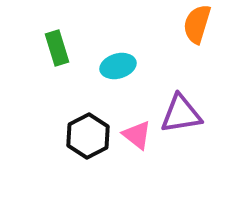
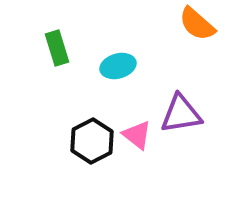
orange semicircle: rotated 66 degrees counterclockwise
black hexagon: moved 4 px right, 5 px down
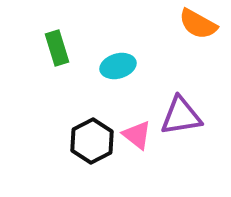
orange semicircle: moved 1 px right; rotated 12 degrees counterclockwise
purple triangle: moved 2 px down
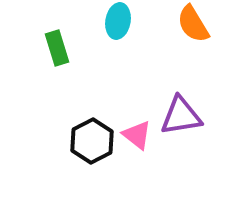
orange semicircle: moved 5 px left; rotated 30 degrees clockwise
cyan ellipse: moved 45 px up; rotated 64 degrees counterclockwise
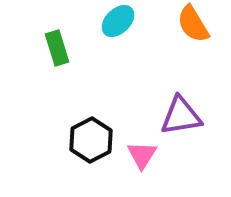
cyan ellipse: rotated 36 degrees clockwise
pink triangle: moved 5 px right, 20 px down; rotated 24 degrees clockwise
black hexagon: moved 1 px left, 1 px up
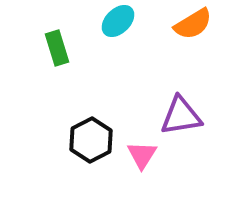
orange semicircle: rotated 90 degrees counterclockwise
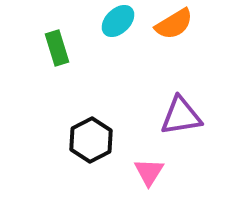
orange semicircle: moved 19 px left
pink triangle: moved 7 px right, 17 px down
